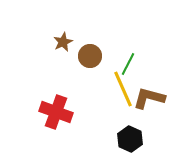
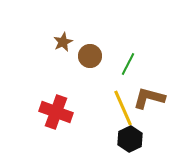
yellow line: moved 19 px down
black hexagon: rotated 10 degrees clockwise
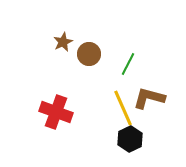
brown circle: moved 1 px left, 2 px up
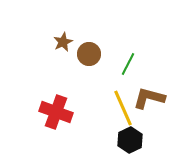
black hexagon: moved 1 px down
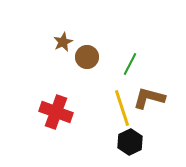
brown circle: moved 2 px left, 3 px down
green line: moved 2 px right
yellow line: moved 1 px left; rotated 6 degrees clockwise
black hexagon: moved 2 px down
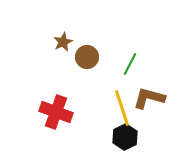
black hexagon: moved 5 px left, 5 px up
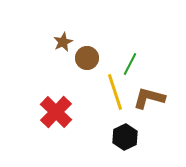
brown circle: moved 1 px down
yellow line: moved 7 px left, 16 px up
red cross: rotated 24 degrees clockwise
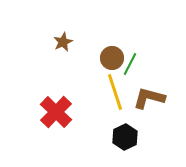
brown circle: moved 25 px right
